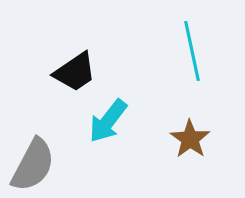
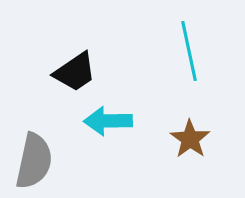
cyan line: moved 3 px left
cyan arrow: rotated 51 degrees clockwise
gray semicircle: moved 1 px right, 4 px up; rotated 16 degrees counterclockwise
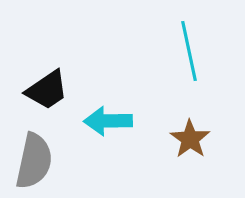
black trapezoid: moved 28 px left, 18 px down
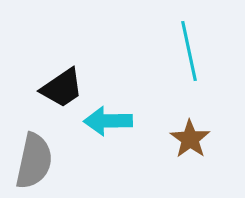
black trapezoid: moved 15 px right, 2 px up
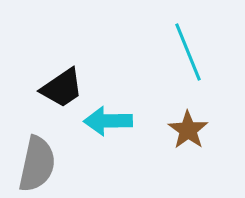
cyan line: moved 1 px left, 1 px down; rotated 10 degrees counterclockwise
brown star: moved 2 px left, 9 px up
gray semicircle: moved 3 px right, 3 px down
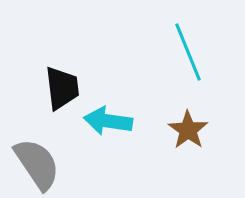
black trapezoid: rotated 63 degrees counterclockwise
cyan arrow: rotated 9 degrees clockwise
gray semicircle: rotated 46 degrees counterclockwise
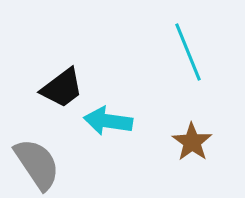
black trapezoid: rotated 60 degrees clockwise
brown star: moved 4 px right, 12 px down
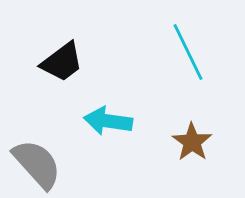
cyan line: rotated 4 degrees counterclockwise
black trapezoid: moved 26 px up
gray semicircle: rotated 8 degrees counterclockwise
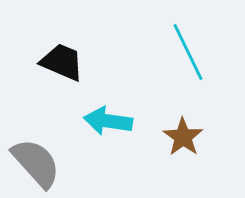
black trapezoid: rotated 120 degrees counterclockwise
brown star: moved 9 px left, 5 px up
gray semicircle: moved 1 px left, 1 px up
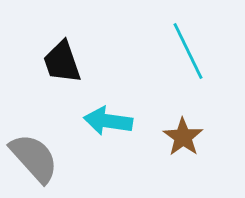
cyan line: moved 1 px up
black trapezoid: rotated 132 degrees counterclockwise
gray semicircle: moved 2 px left, 5 px up
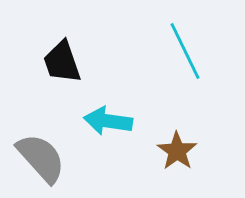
cyan line: moved 3 px left
brown star: moved 6 px left, 14 px down
gray semicircle: moved 7 px right
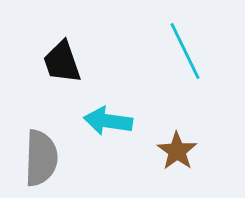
gray semicircle: rotated 44 degrees clockwise
